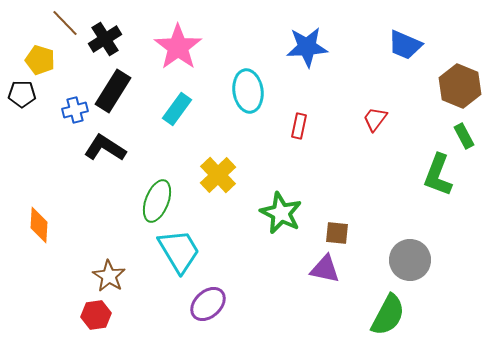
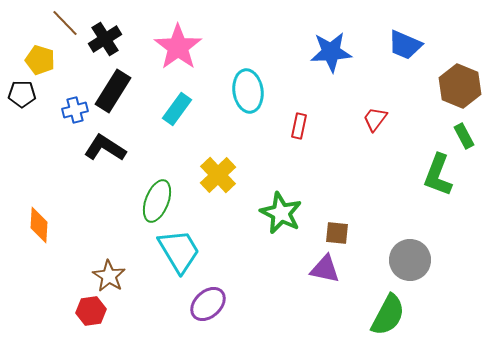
blue star: moved 24 px right, 5 px down
red hexagon: moved 5 px left, 4 px up
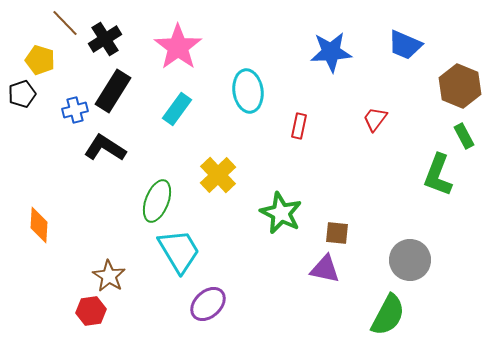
black pentagon: rotated 20 degrees counterclockwise
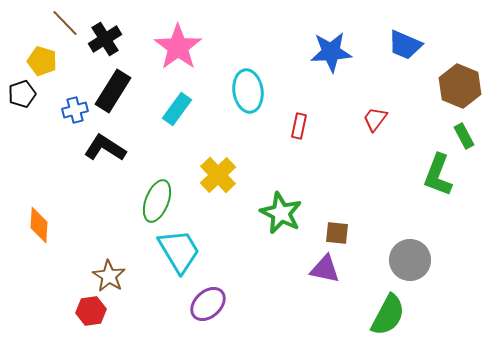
yellow pentagon: moved 2 px right, 1 px down
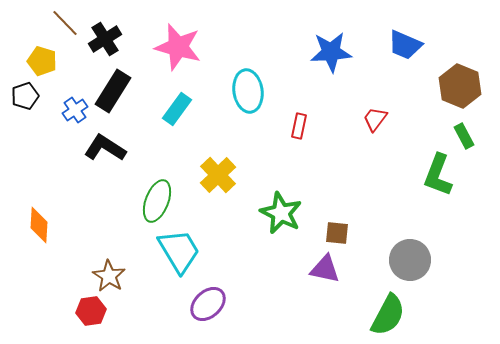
pink star: rotated 21 degrees counterclockwise
black pentagon: moved 3 px right, 2 px down
blue cross: rotated 20 degrees counterclockwise
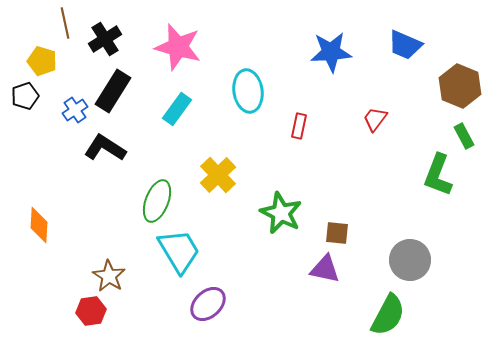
brown line: rotated 32 degrees clockwise
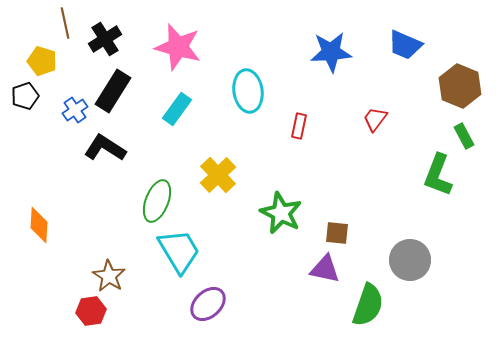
green semicircle: moved 20 px left, 10 px up; rotated 9 degrees counterclockwise
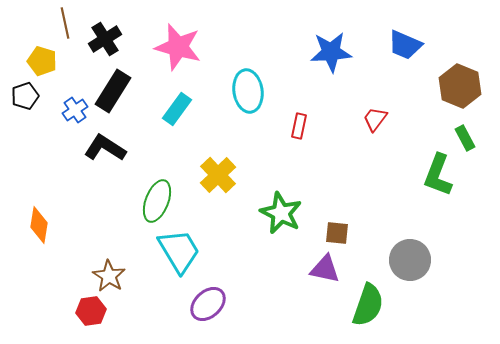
green rectangle: moved 1 px right, 2 px down
orange diamond: rotated 6 degrees clockwise
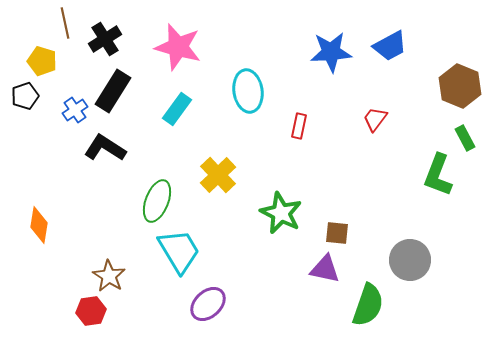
blue trapezoid: moved 15 px left, 1 px down; rotated 51 degrees counterclockwise
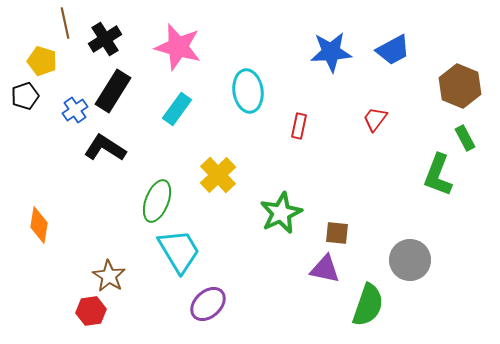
blue trapezoid: moved 3 px right, 4 px down
green star: rotated 21 degrees clockwise
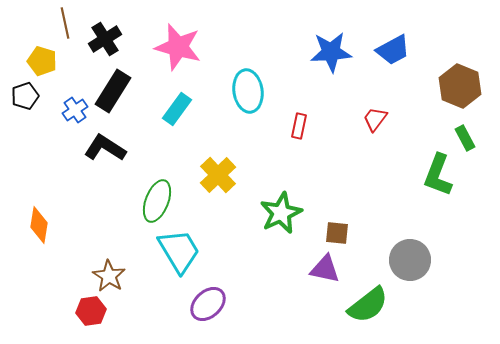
green semicircle: rotated 33 degrees clockwise
